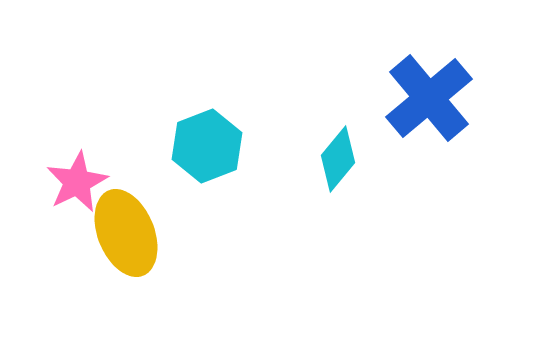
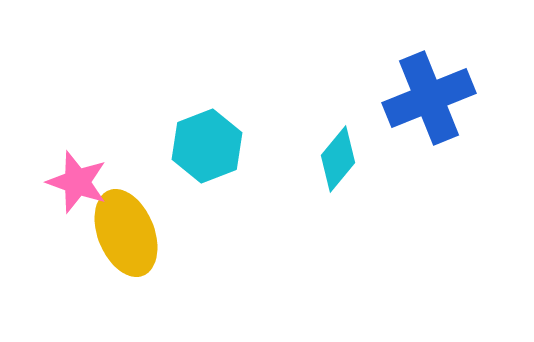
blue cross: rotated 18 degrees clockwise
pink star: rotated 26 degrees counterclockwise
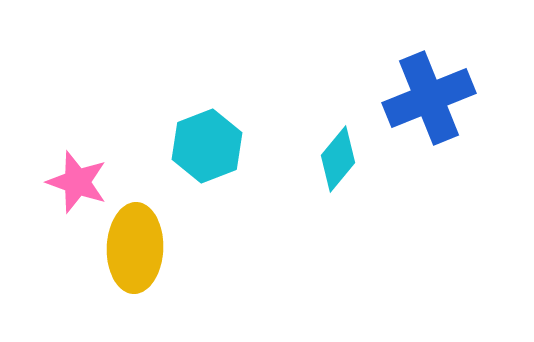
yellow ellipse: moved 9 px right, 15 px down; rotated 24 degrees clockwise
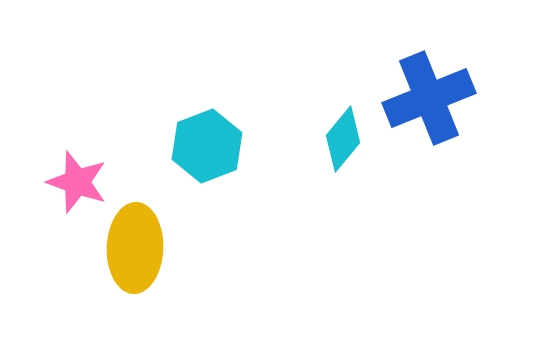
cyan diamond: moved 5 px right, 20 px up
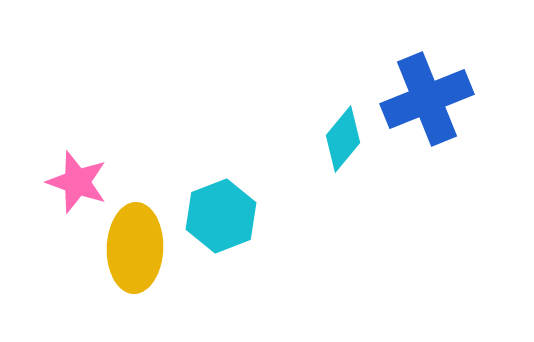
blue cross: moved 2 px left, 1 px down
cyan hexagon: moved 14 px right, 70 px down
